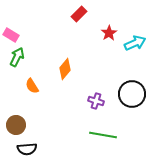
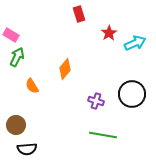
red rectangle: rotated 63 degrees counterclockwise
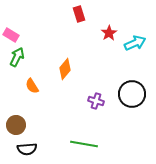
green line: moved 19 px left, 9 px down
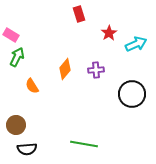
cyan arrow: moved 1 px right, 1 px down
purple cross: moved 31 px up; rotated 21 degrees counterclockwise
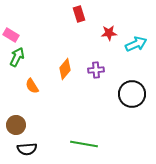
red star: rotated 28 degrees clockwise
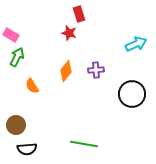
red star: moved 40 px left; rotated 21 degrees clockwise
orange diamond: moved 1 px right, 2 px down
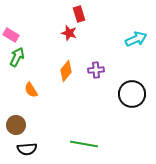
cyan arrow: moved 5 px up
orange semicircle: moved 1 px left, 4 px down
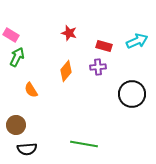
red rectangle: moved 25 px right, 32 px down; rotated 56 degrees counterclockwise
cyan arrow: moved 1 px right, 2 px down
purple cross: moved 2 px right, 3 px up
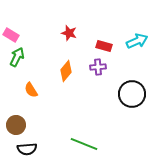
green line: rotated 12 degrees clockwise
